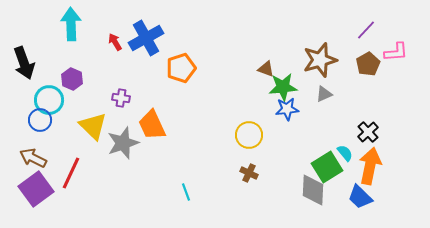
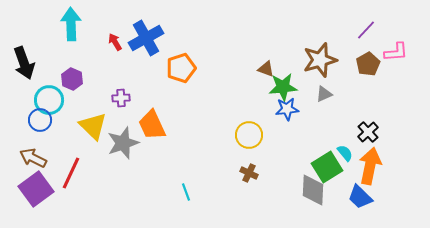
purple cross: rotated 12 degrees counterclockwise
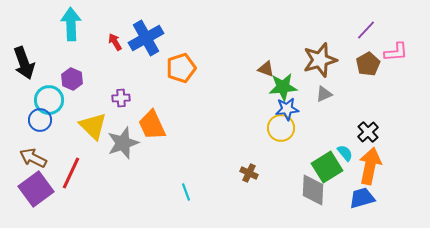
yellow circle: moved 32 px right, 7 px up
blue trapezoid: moved 2 px right, 1 px down; rotated 120 degrees clockwise
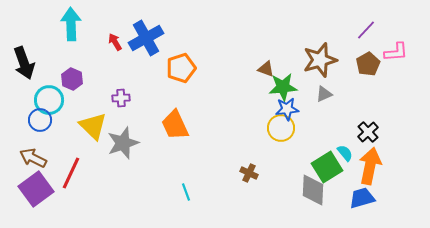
orange trapezoid: moved 23 px right
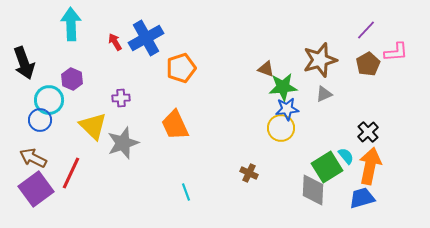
cyan semicircle: moved 1 px right, 3 px down
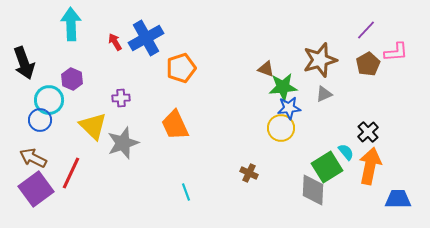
blue star: moved 2 px right, 1 px up
cyan semicircle: moved 4 px up
blue trapezoid: moved 36 px right, 1 px down; rotated 16 degrees clockwise
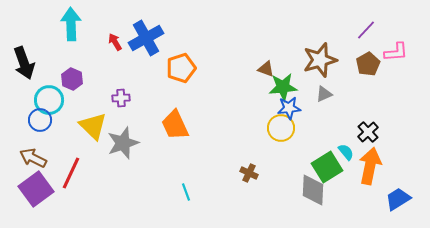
blue trapezoid: rotated 32 degrees counterclockwise
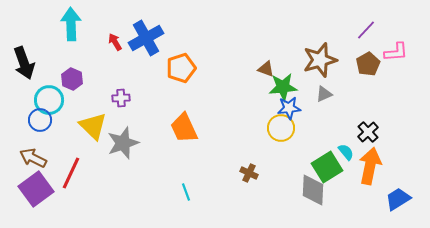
orange trapezoid: moved 9 px right, 3 px down
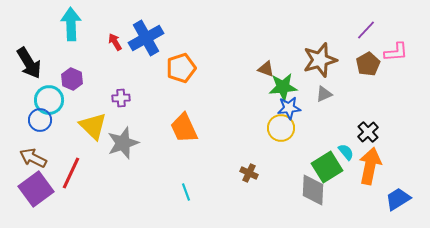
black arrow: moved 5 px right; rotated 12 degrees counterclockwise
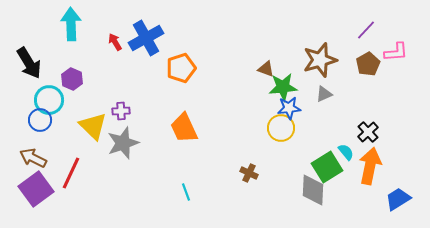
purple cross: moved 13 px down
